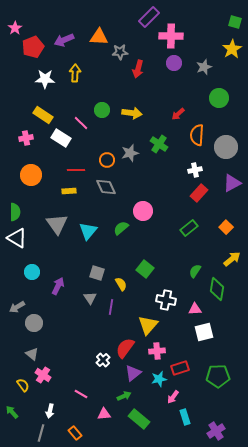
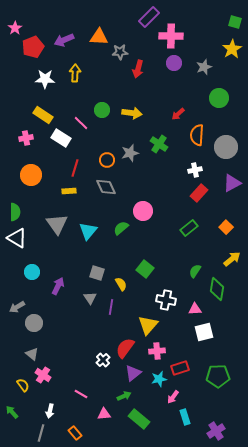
red line at (76, 170): moved 1 px left, 2 px up; rotated 72 degrees counterclockwise
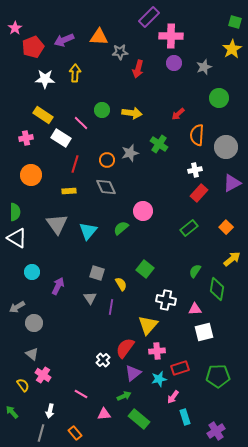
red line at (75, 168): moved 4 px up
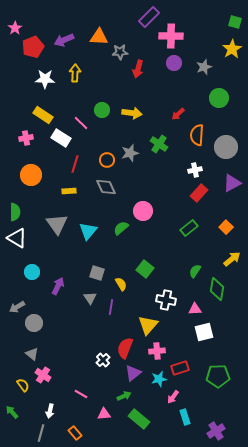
red semicircle at (125, 348): rotated 15 degrees counterclockwise
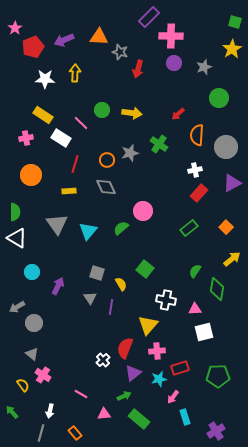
gray star at (120, 52): rotated 21 degrees clockwise
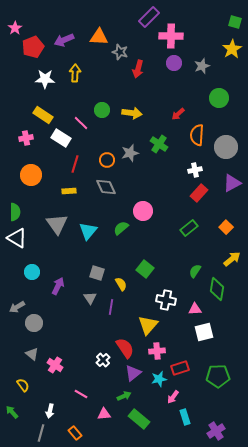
gray star at (204, 67): moved 2 px left, 1 px up
red semicircle at (125, 348): rotated 125 degrees clockwise
pink cross at (43, 375): moved 12 px right, 10 px up
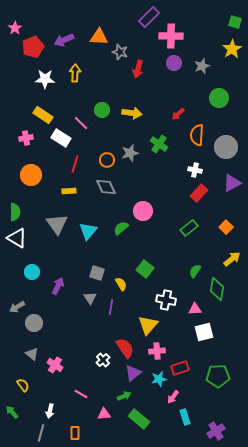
white cross at (195, 170): rotated 24 degrees clockwise
orange rectangle at (75, 433): rotated 40 degrees clockwise
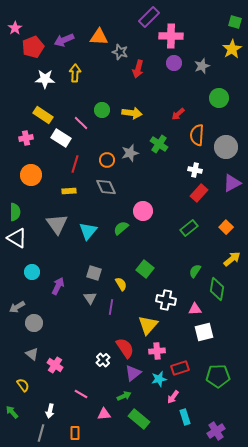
gray square at (97, 273): moved 3 px left
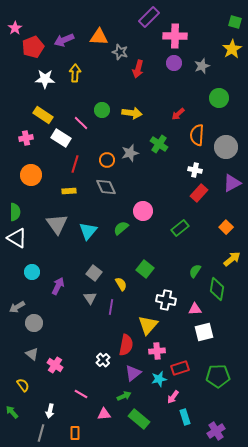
pink cross at (171, 36): moved 4 px right
green rectangle at (189, 228): moved 9 px left
gray square at (94, 273): rotated 21 degrees clockwise
red semicircle at (125, 348): moved 1 px right, 3 px up; rotated 45 degrees clockwise
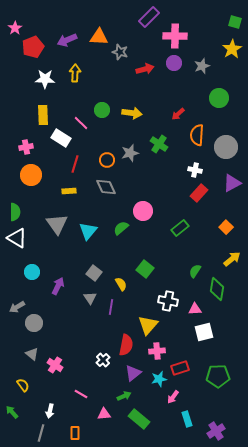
purple arrow at (64, 40): moved 3 px right
red arrow at (138, 69): moved 7 px right; rotated 120 degrees counterclockwise
yellow rectangle at (43, 115): rotated 54 degrees clockwise
pink cross at (26, 138): moved 9 px down
white cross at (166, 300): moved 2 px right, 1 px down
cyan rectangle at (185, 417): moved 2 px right, 2 px down
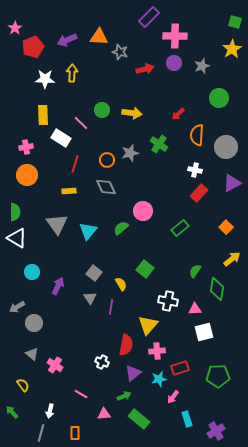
yellow arrow at (75, 73): moved 3 px left
orange circle at (31, 175): moved 4 px left
white cross at (103, 360): moved 1 px left, 2 px down; rotated 24 degrees counterclockwise
